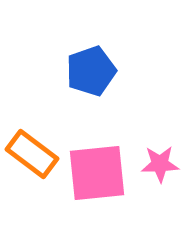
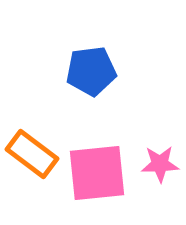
blue pentagon: rotated 12 degrees clockwise
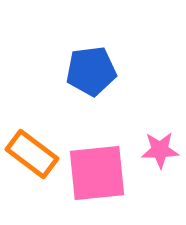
pink star: moved 14 px up
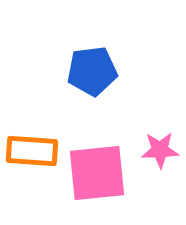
blue pentagon: moved 1 px right
orange rectangle: moved 3 px up; rotated 33 degrees counterclockwise
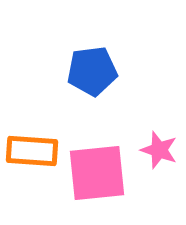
pink star: moved 1 px left; rotated 21 degrees clockwise
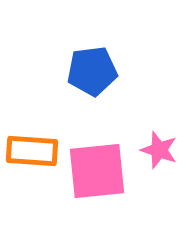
pink square: moved 2 px up
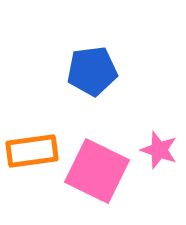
orange rectangle: rotated 12 degrees counterclockwise
pink square: rotated 32 degrees clockwise
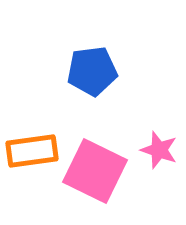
pink square: moved 2 px left
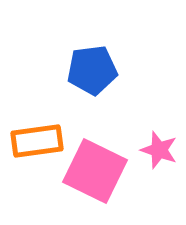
blue pentagon: moved 1 px up
orange rectangle: moved 5 px right, 10 px up
